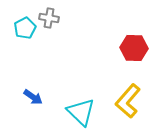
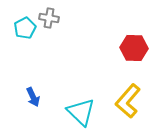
blue arrow: rotated 30 degrees clockwise
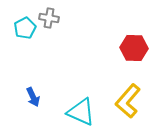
cyan triangle: rotated 20 degrees counterclockwise
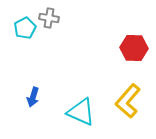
blue arrow: rotated 42 degrees clockwise
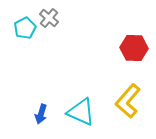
gray cross: rotated 30 degrees clockwise
blue arrow: moved 8 px right, 17 px down
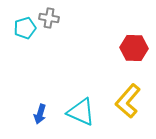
gray cross: rotated 30 degrees counterclockwise
cyan pentagon: rotated 10 degrees clockwise
blue arrow: moved 1 px left
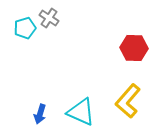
gray cross: rotated 24 degrees clockwise
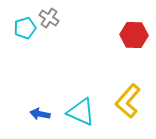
red hexagon: moved 13 px up
blue arrow: rotated 84 degrees clockwise
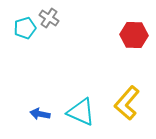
yellow L-shape: moved 1 px left, 2 px down
